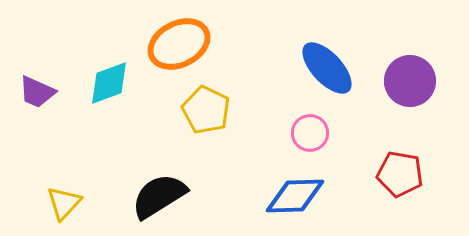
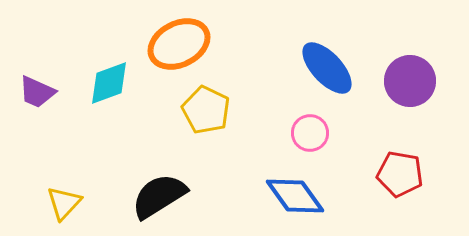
blue diamond: rotated 56 degrees clockwise
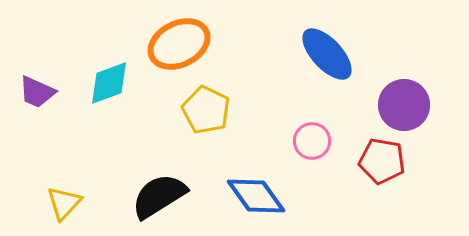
blue ellipse: moved 14 px up
purple circle: moved 6 px left, 24 px down
pink circle: moved 2 px right, 8 px down
red pentagon: moved 18 px left, 13 px up
blue diamond: moved 39 px left
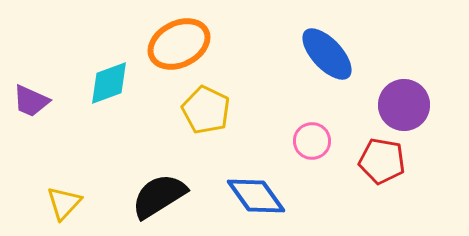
purple trapezoid: moved 6 px left, 9 px down
